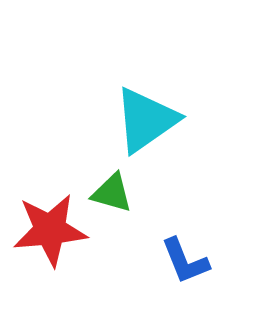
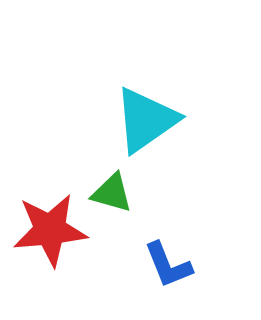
blue L-shape: moved 17 px left, 4 px down
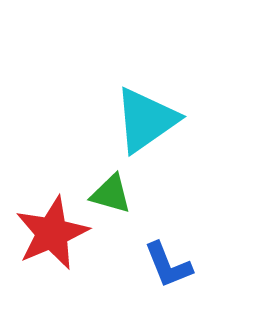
green triangle: moved 1 px left, 1 px down
red star: moved 2 px right, 3 px down; rotated 18 degrees counterclockwise
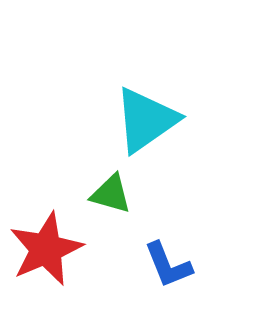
red star: moved 6 px left, 16 px down
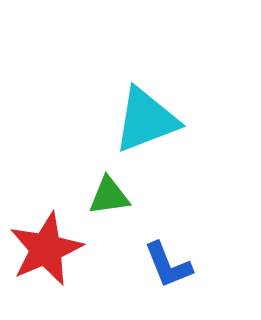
cyan triangle: rotated 14 degrees clockwise
green triangle: moved 2 px left, 2 px down; rotated 24 degrees counterclockwise
